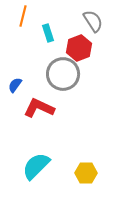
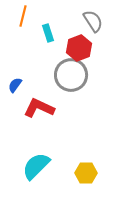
gray circle: moved 8 px right, 1 px down
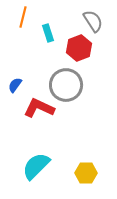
orange line: moved 1 px down
gray circle: moved 5 px left, 10 px down
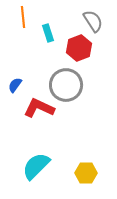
orange line: rotated 20 degrees counterclockwise
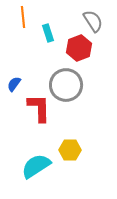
blue semicircle: moved 1 px left, 1 px up
red L-shape: rotated 64 degrees clockwise
cyan semicircle: rotated 12 degrees clockwise
yellow hexagon: moved 16 px left, 23 px up
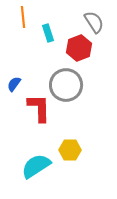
gray semicircle: moved 1 px right, 1 px down
